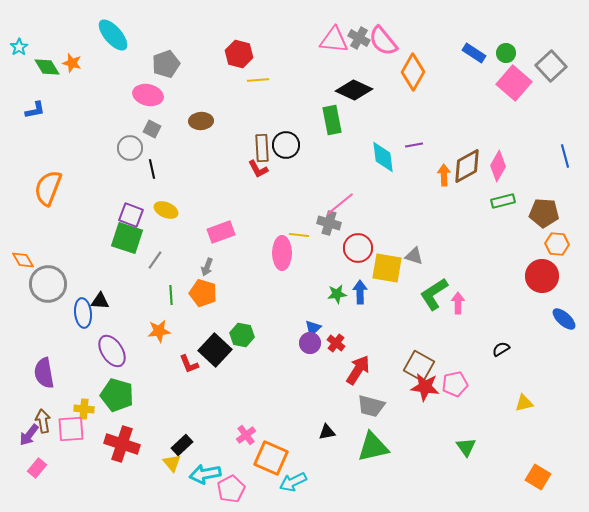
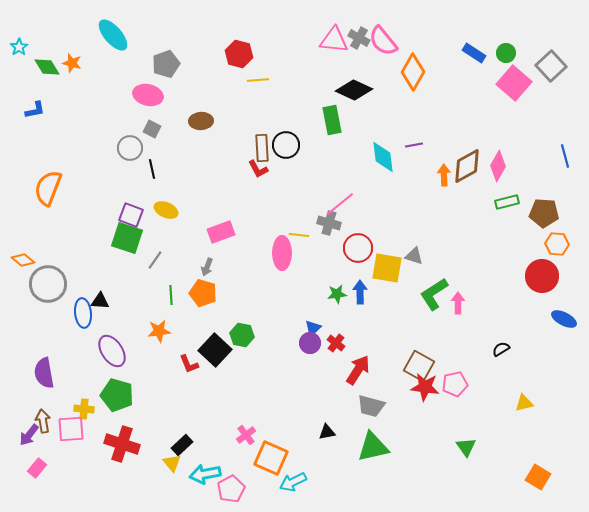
green rectangle at (503, 201): moved 4 px right, 1 px down
orange diamond at (23, 260): rotated 20 degrees counterclockwise
blue ellipse at (564, 319): rotated 15 degrees counterclockwise
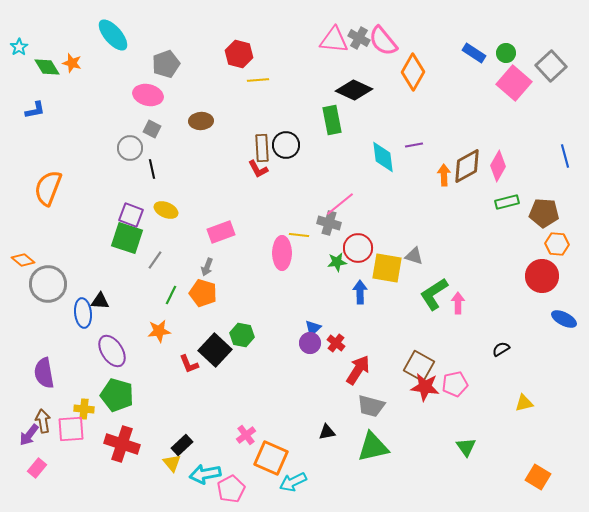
green star at (337, 294): moved 32 px up
green line at (171, 295): rotated 30 degrees clockwise
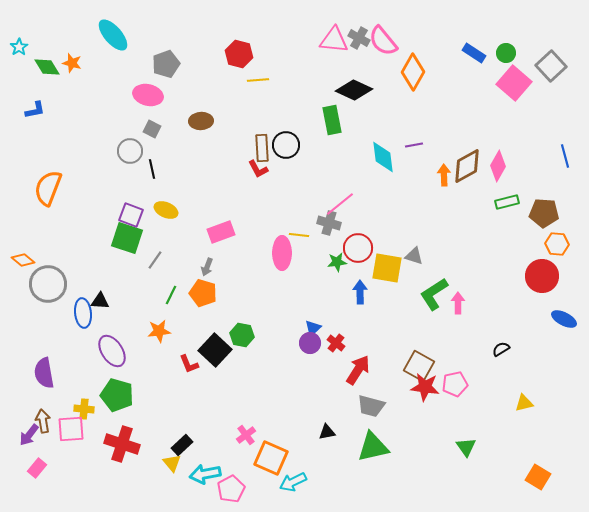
gray circle at (130, 148): moved 3 px down
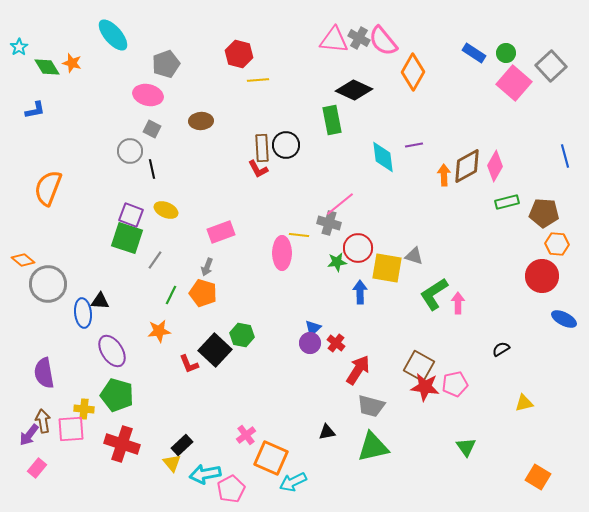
pink diamond at (498, 166): moved 3 px left
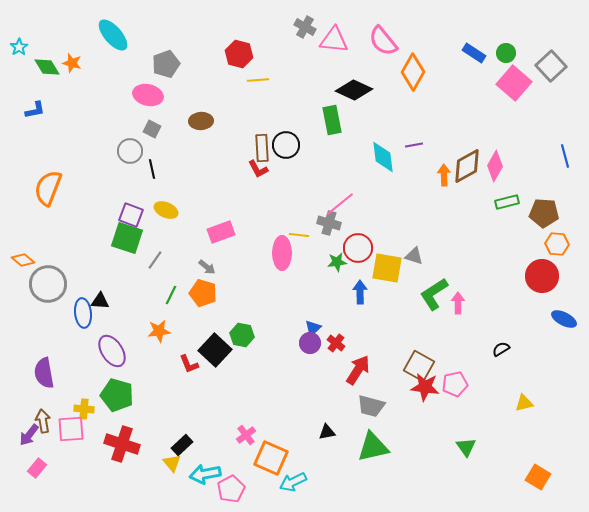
gray cross at (359, 38): moved 54 px left, 11 px up
gray arrow at (207, 267): rotated 72 degrees counterclockwise
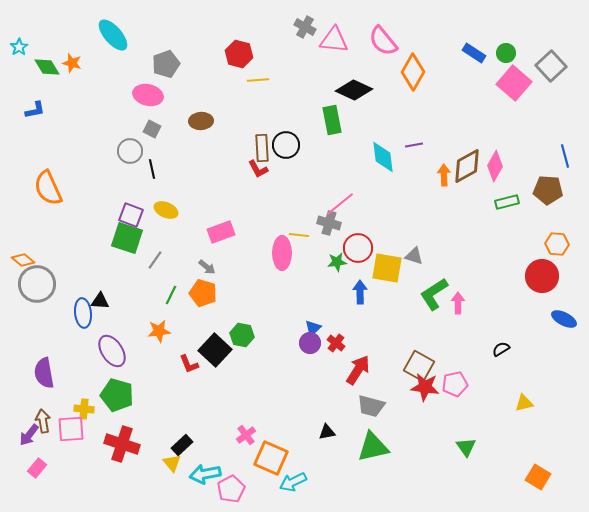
orange semicircle at (48, 188): rotated 45 degrees counterclockwise
brown pentagon at (544, 213): moved 4 px right, 23 px up
gray circle at (48, 284): moved 11 px left
